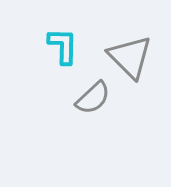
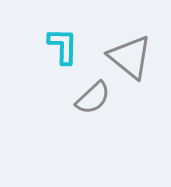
gray triangle: rotated 6 degrees counterclockwise
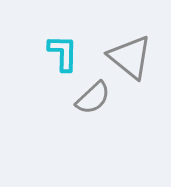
cyan L-shape: moved 7 px down
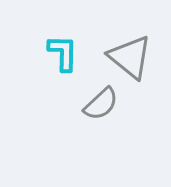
gray semicircle: moved 8 px right, 6 px down
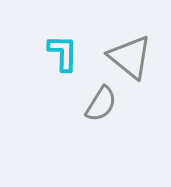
gray semicircle: rotated 15 degrees counterclockwise
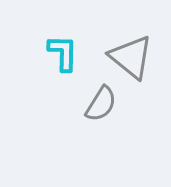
gray triangle: moved 1 px right
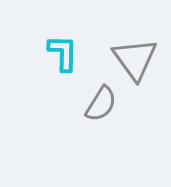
gray triangle: moved 4 px right, 2 px down; rotated 15 degrees clockwise
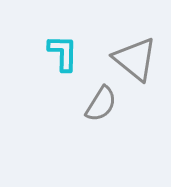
gray triangle: rotated 15 degrees counterclockwise
